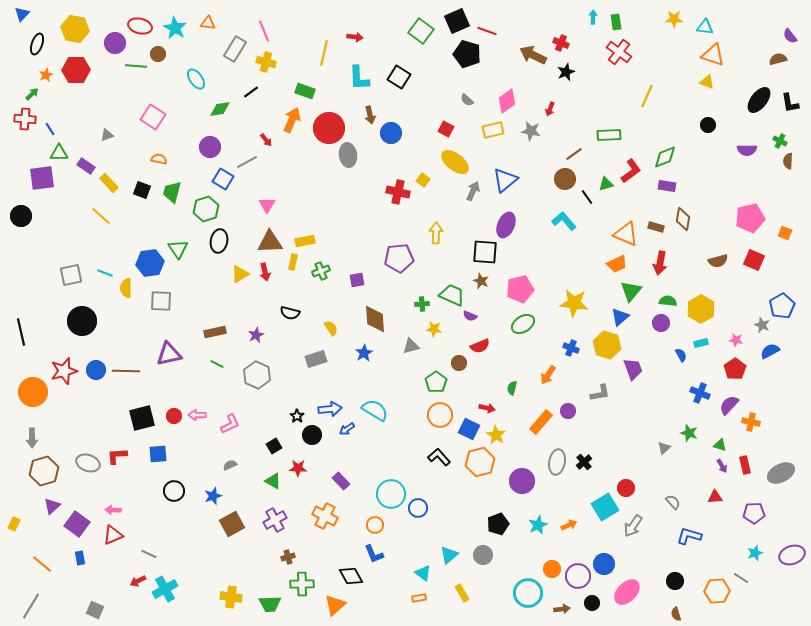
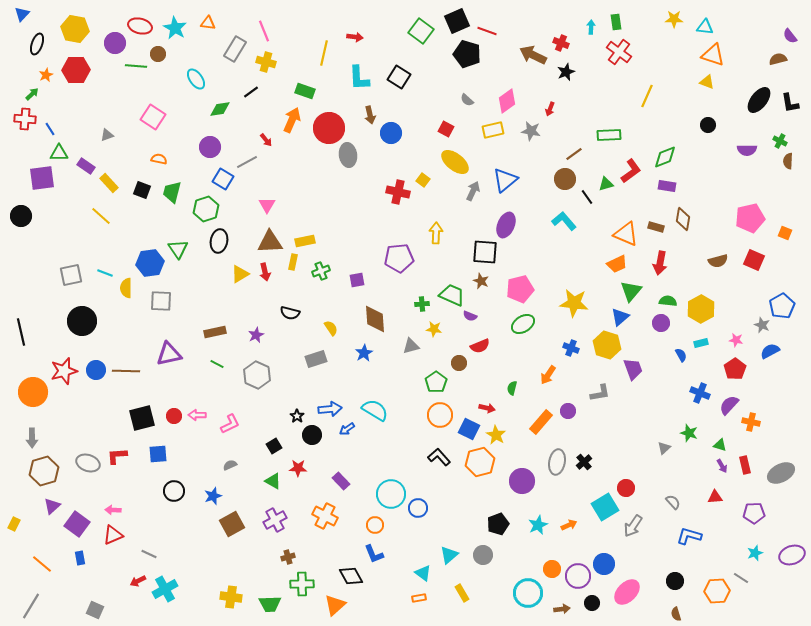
cyan arrow at (593, 17): moved 2 px left, 10 px down
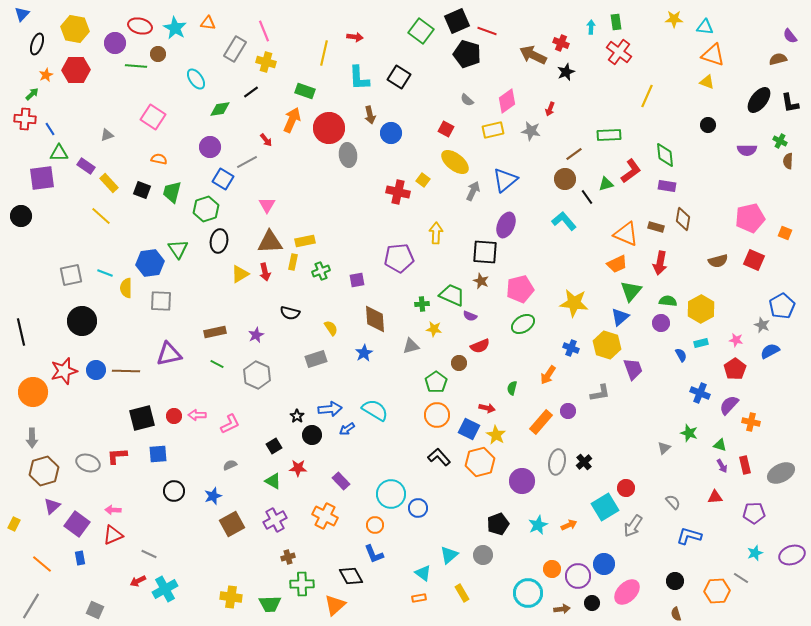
green diamond at (665, 157): moved 2 px up; rotated 75 degrees counterclockwise
orange circle at (440, 415): moved 3 px left
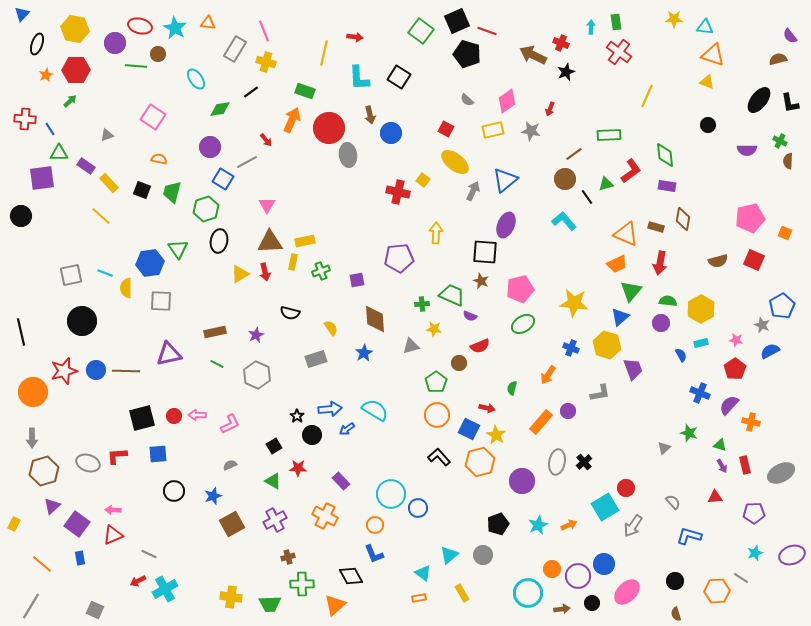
green arrow at (32, 94): moved 38 px right, 7 px down
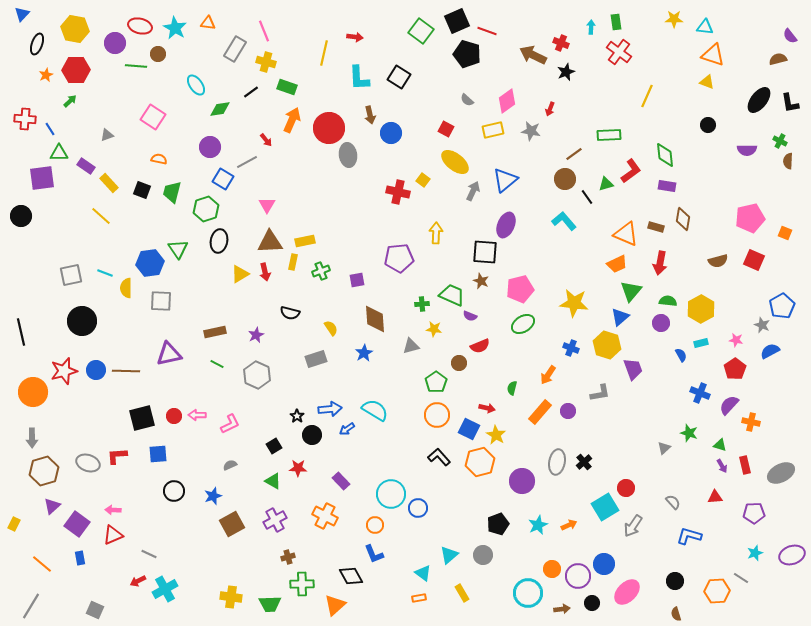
cyan ellipse at (196, 79): moved 6 px down
green rectangle at (305, 91): moved 18 px left, 4 px up
orange rectangle at (541, 422): moved 1 px left, 10 px up
